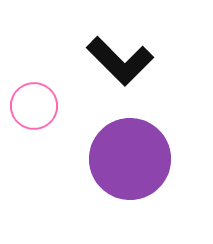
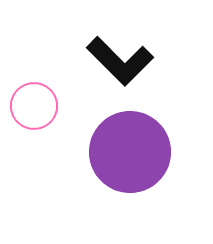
purple circle: moved 7 px up
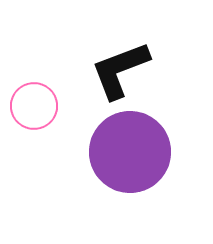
black L-shape: moved 9 px down; rotated 114 degrees clockwise
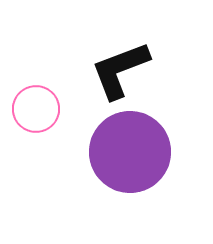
pink circle: moved 2 px right, 3 px down
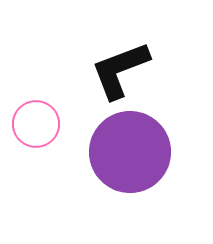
pink circle: moved 15 px down
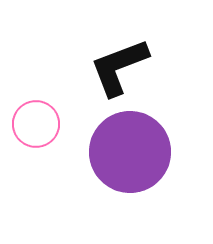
black L-shape: moved 1 px left, 3 px up
